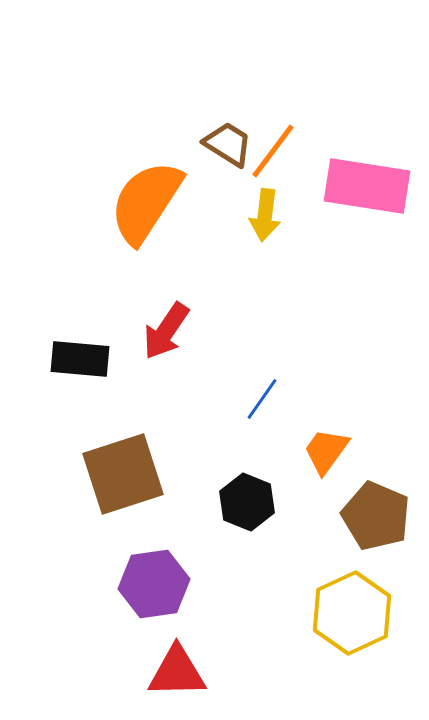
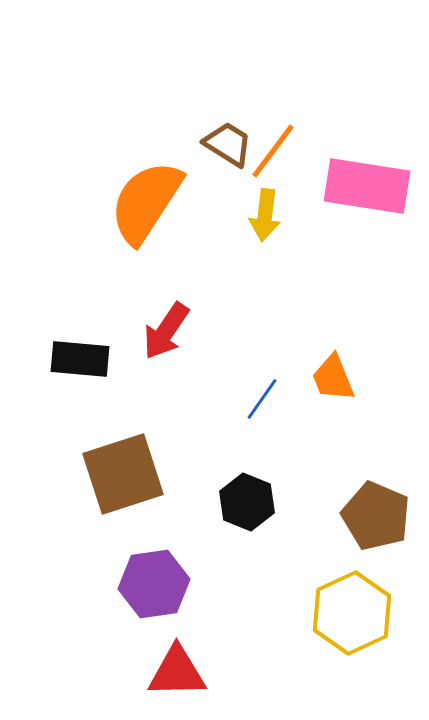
orange trapezoid: moved 7 px right, 73 px up; rotated 58 degrees counterclockwise
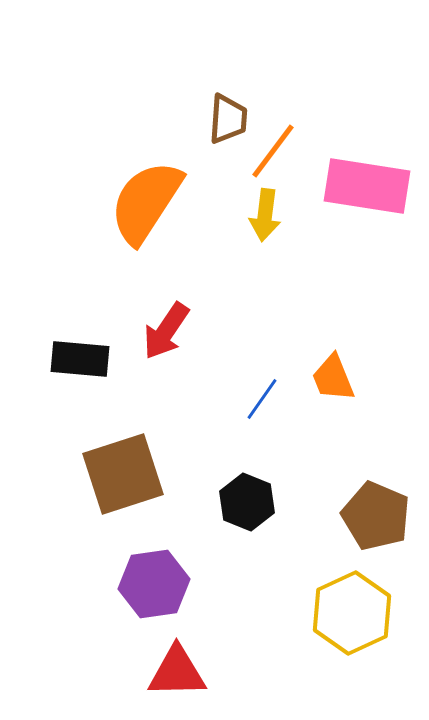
brown trapezoid: moved 25 px up; rotated 62 degrees clockwise
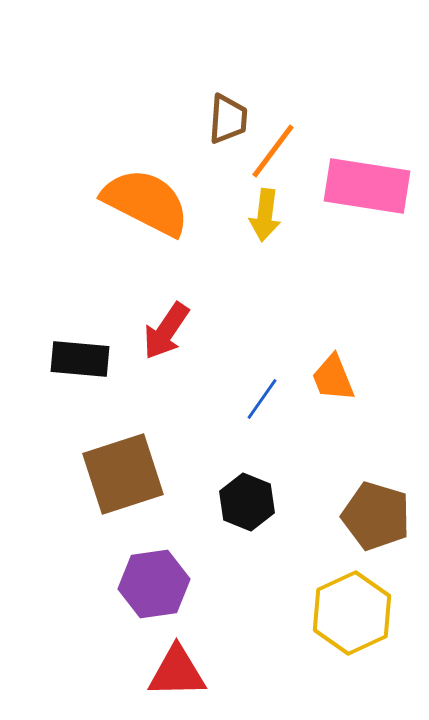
orange semicircle: rotated 84 degrees clockwise
brown pentagon: rotated 6 degrees counterclockwise
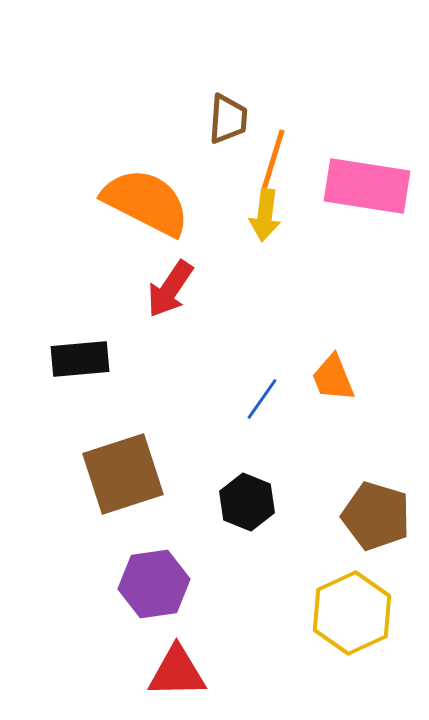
orange line: moved 9 px down; rotated 20 degrees counterclockwise
red arrow: moved 4 px right, 42 px up
black rectangle: rotated 10 degrees counterclockwise
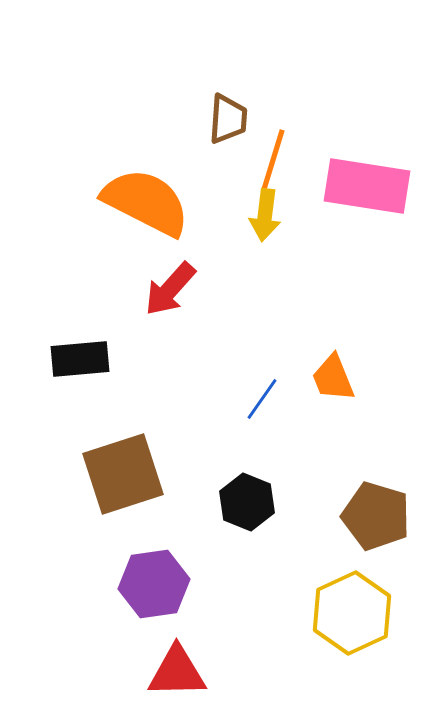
red arrow: rotated 8 degrees clockwise
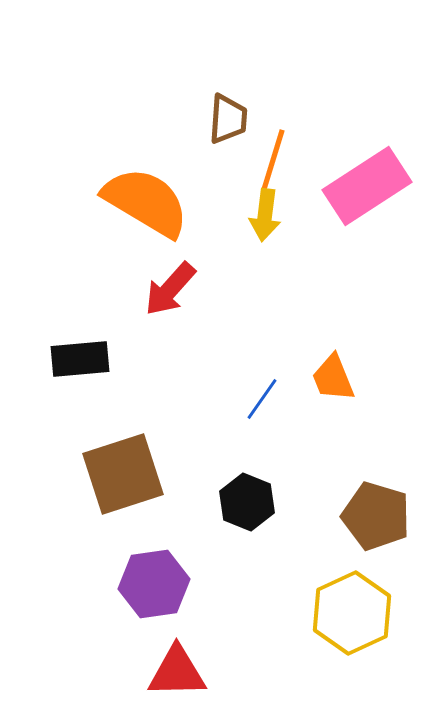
pink rectangle: rotated 42 degrees counterclockwise
orange semicircle: rotated 4 degrees clockwise
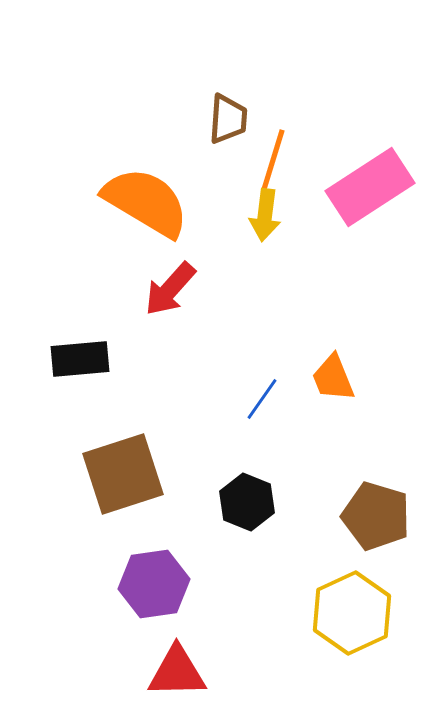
pink rectangle: moved 3 px right, 1 px down
